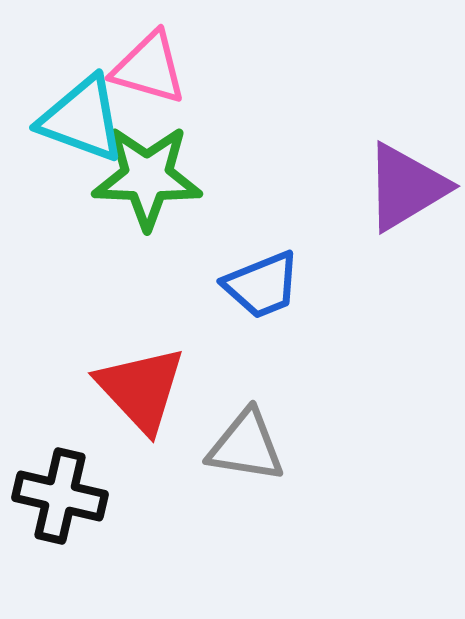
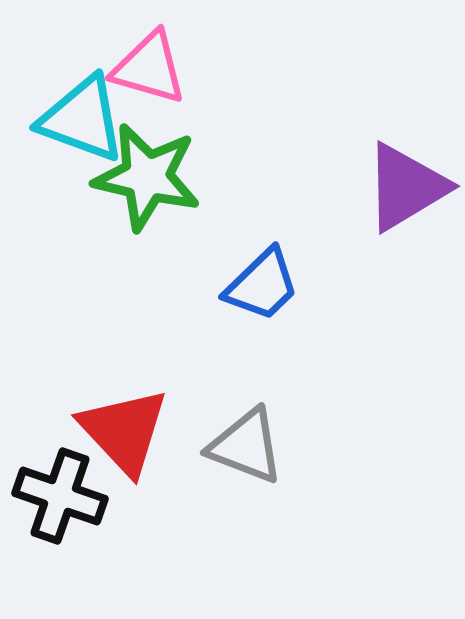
green star: rotated 11 degrees clockwise
blue trapezoid: rotated 22 degrees counterclockwise
red triangle: moved 17 px left, 42 px down
gray triangle: rotated 12 degrees clockwise
black cross: rotated 6 degrees clockwise
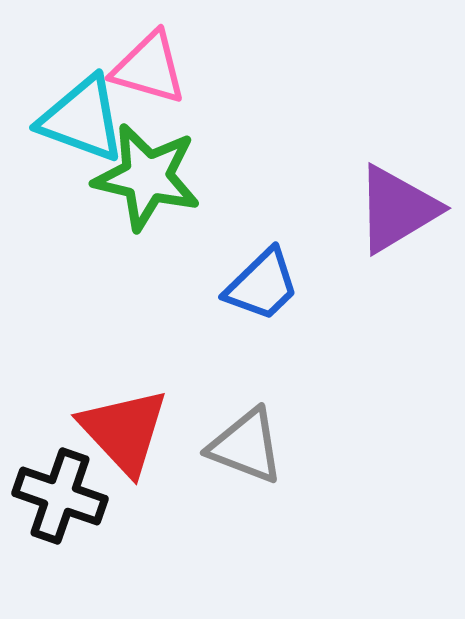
purple triangle: moved 9 px left, 22 px down
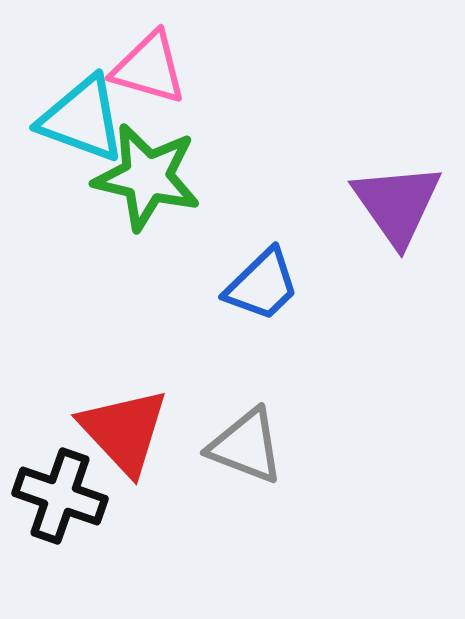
purple triangle: moved 5 px up; rotated 34 degrees counterclockwise
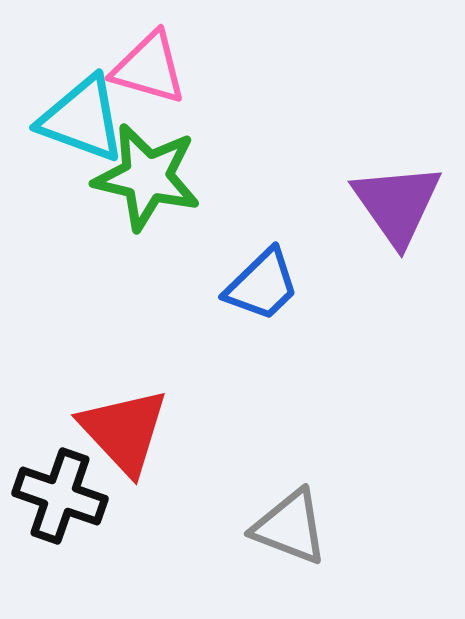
gray triangle: moved 44 px right, 81 px down
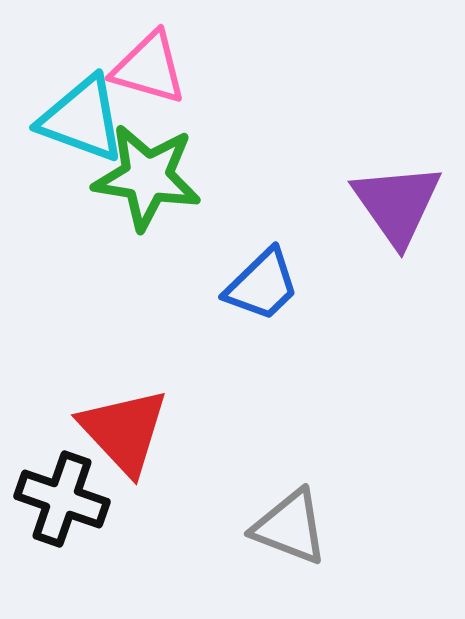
green star: rotated 4 degrees counterclockwise
black cross: moved 2 px right, 3 px down
